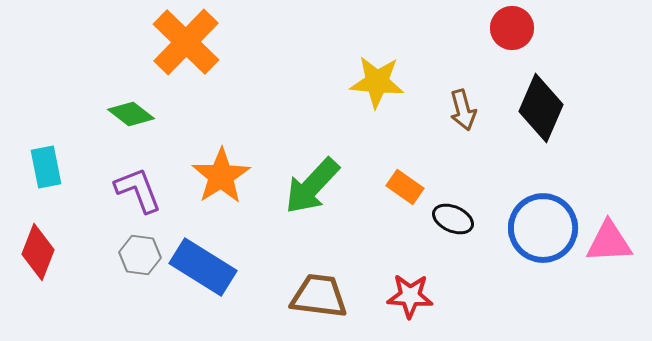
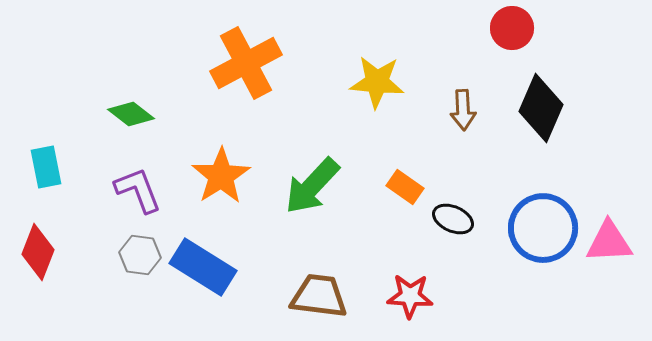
orange cross: moved 60 px right, 21 px down; rotated 18 degrees clockwise
brown arrow: rotated 12 degrees clockwise
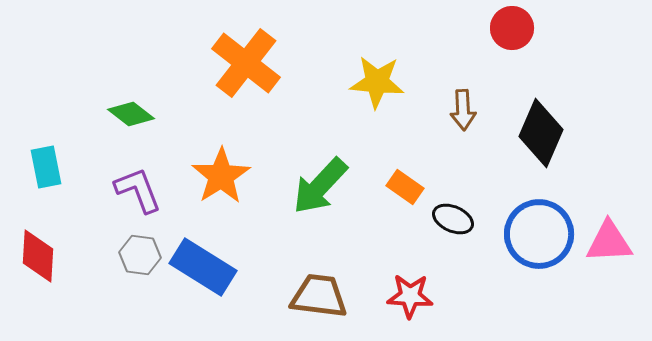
orange cross: rotated 24 degrees counterclockwise
black diamond: moved 25 px down
green arrow: moved 8 px right
blue circle: moved 4 px left, 6 px down
red diamond: moved 4 px down; rotated 18 degrees counterclockwise
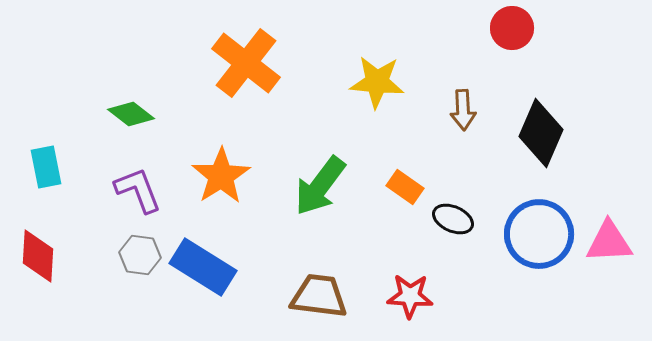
green arrow: rotated 6 degrees counterclockwise
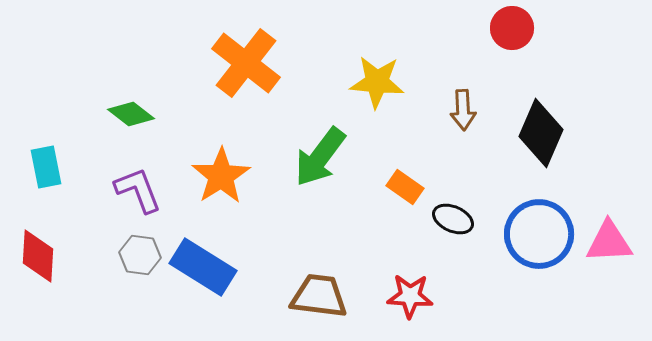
green arrow: moved 29 px up
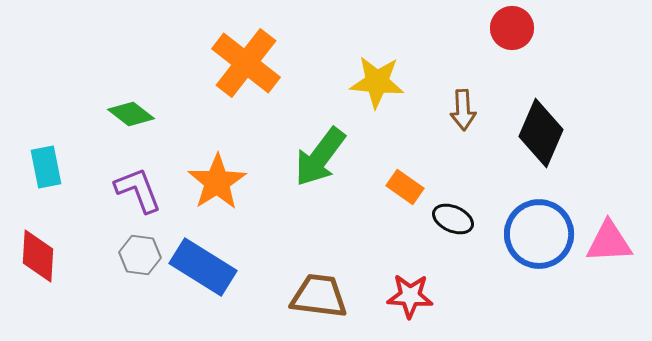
orange star: moved 4 px left, 6 px down
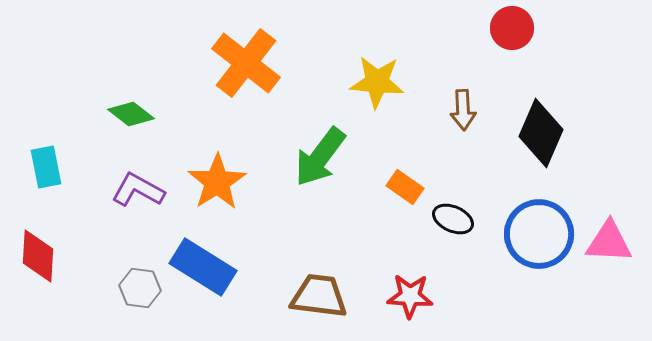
purple L-shape: rotated 40 degrees counterclockwise
pink triangle: rotated 6 degrees clockwise
gray hexagon: moved 33 px down
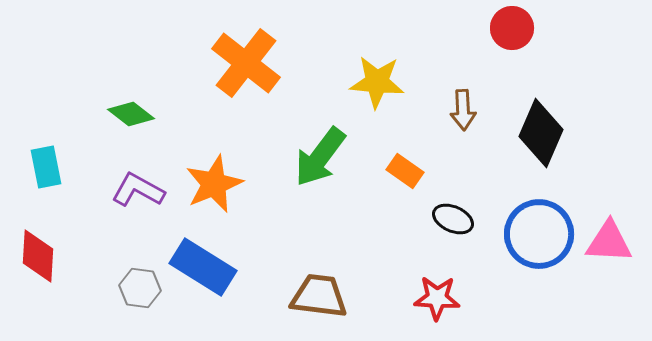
orange star: moved 3 px left, 2 px down; rotated 10 degrees clockwise
orange rectangle: moved 16 px up
red star: moved 27 px right, 2 px down
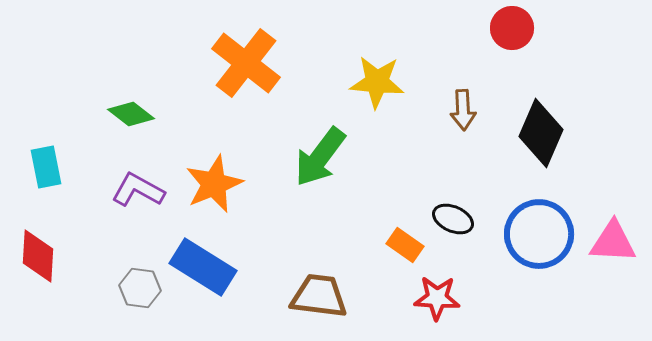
orange rectangle: moved 74 px down
pink triangle: moved 4 px right
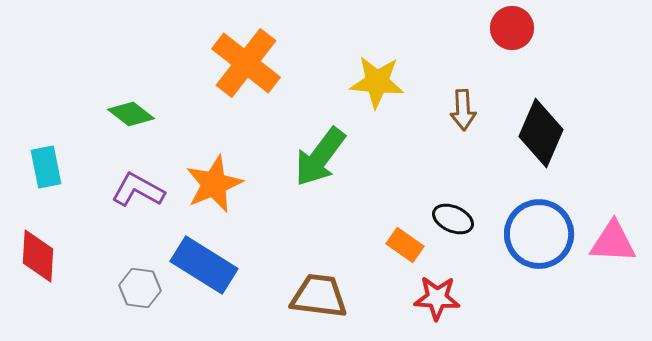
blue rectangle: moved 1 px right, 2 px up
